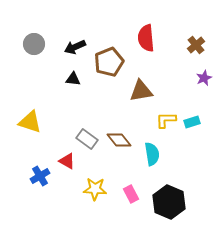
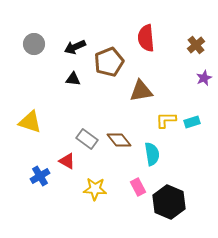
pink rectangle: moved 7 px right, 7 px up
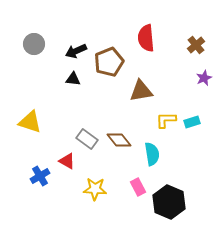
black arrow: moved 1 px right, 4 px down
